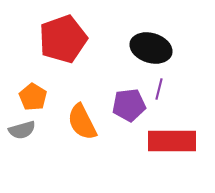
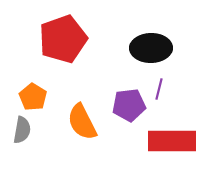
black ellipse: rotated 18 degrees counterclockwise
gray semicircle: rotated 64 degrees counterclockwise
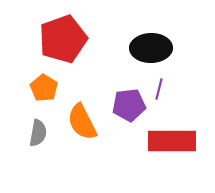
orange pentagon: moved 11 px right, 9 px up
gray semicircle: moved 16 px right, 3 px down
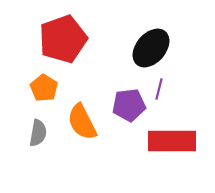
black ellipse: rotated 48 degrees counterclockwise
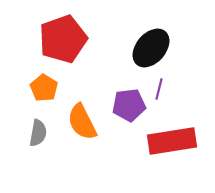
red rectangle: rotated 9 degrees counterclockwise
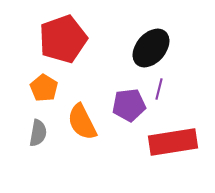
red rectangle: moved 1 px right, 1 px down
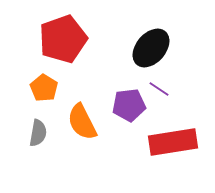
purple line: rotated 70 degrees counterclockwise
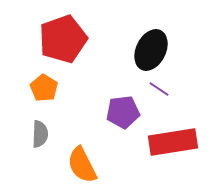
black ellipse: moved 2 px down; rotated 15 degrees counterclockwise
purple pentagon: moved 6 px left, 7 px down
orange semicircle: moved 43 px down
gray semicircle: moved 2 px right, 1 px down; rotated 8 degrees counterclockwise
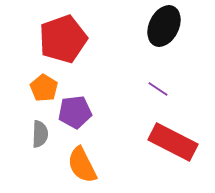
black ellipse: moved 13 px right, 24 px up
purple line: moved 1 px left
purple pentagon: moved 48 px left
red rectangle: rotated 36 degrees clockwise
